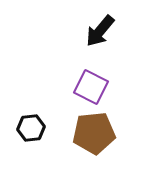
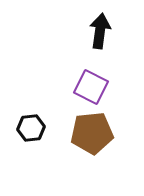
black arrow: rotated 148 degrees clockwise
brown pentagon: moved 2 px left
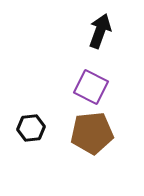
black arrow: rotated 12 degrees clockwise
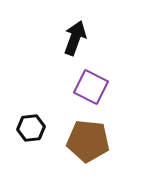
black arrow: moved 25 px left, 7 px down
brown pentagon: moved 4 px left, 8 px down; rotated 12 degrees clockwise
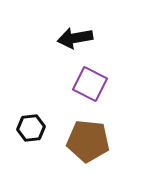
black arrow: rotated 120 degrees counterclockwise
purple square: moved 1 px left, 3 px up
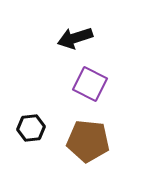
black arrow: rotated 8 degrees counterclockwise
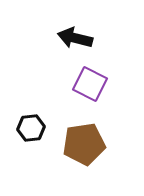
black arrow: rotated 32 degrees clockwise
brown pentagon: moved 4 px left, 3 px down; rotated 15 degrees counterclockwise
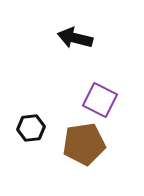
purple square: moved 10 px right, 16 px down
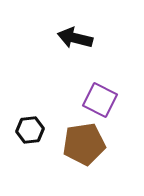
black hexagon: moved 1 px left, 2 px down
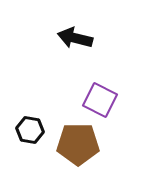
black hexagon: rotated 16 degrees clockwise
brown pentagon: moved 6 px left; rotated 9 degrees clockwise
